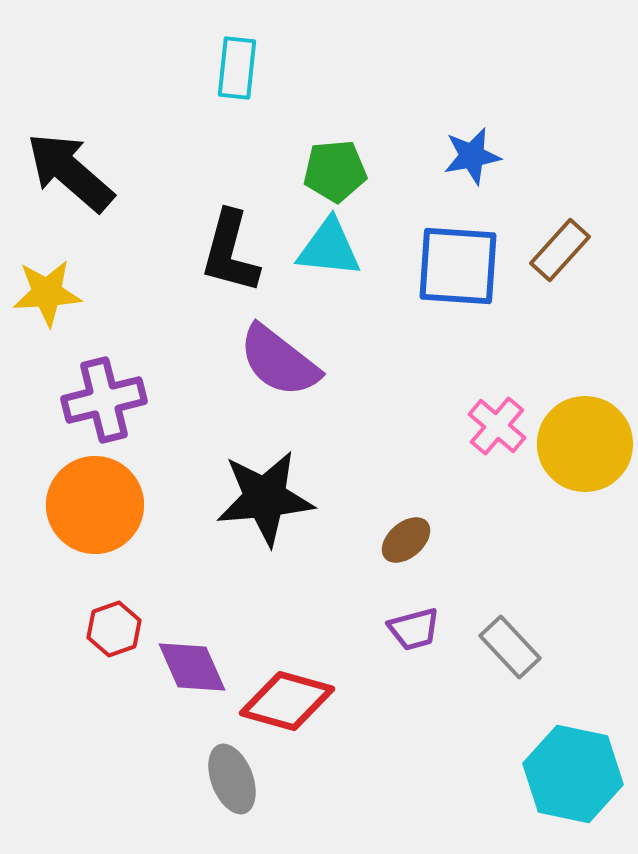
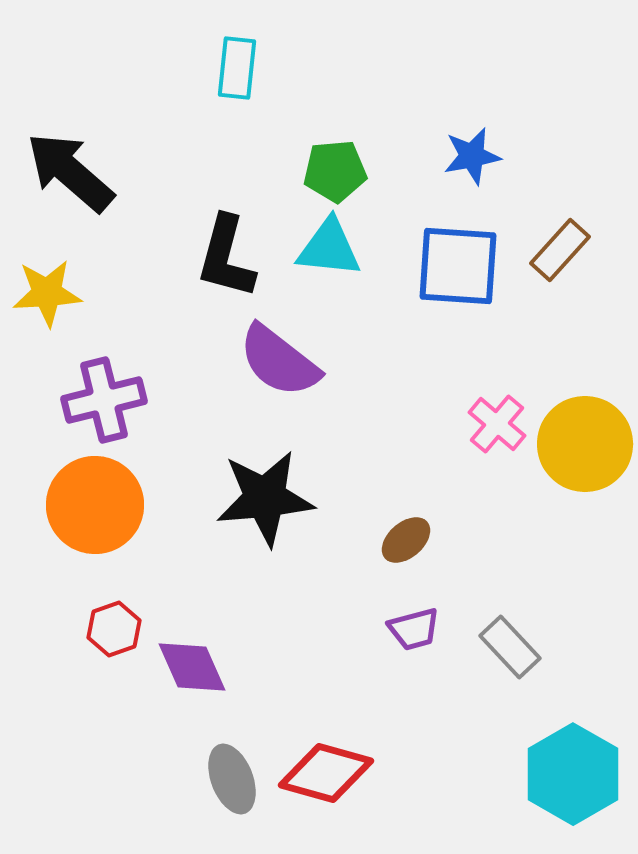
black L-shape: moved 4 px left, 5 px down
pink cross: moved 2 px up
red diamond: moved 39 px right, 72 px down
cyan hexagon: rotated 18 degrees clockwise
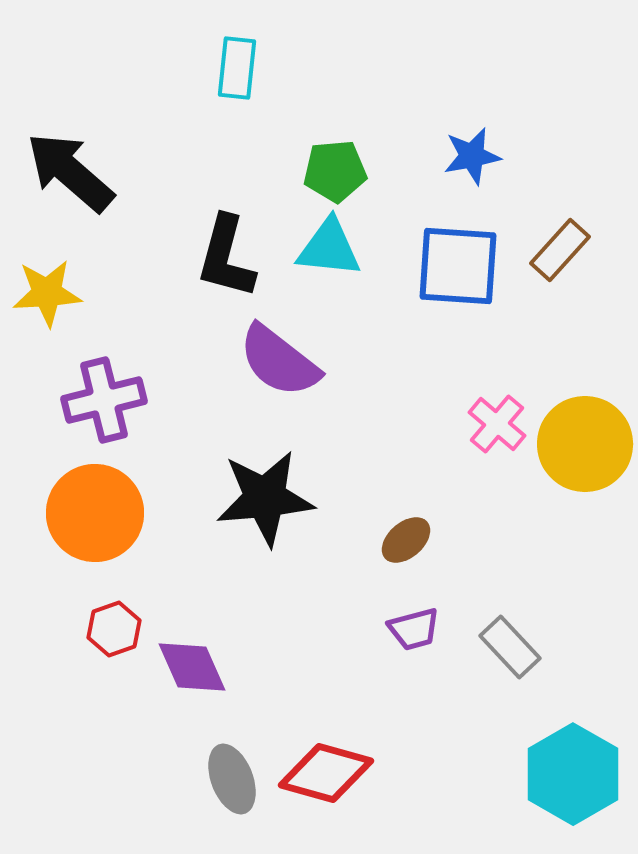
orange circle: moved 8 px down
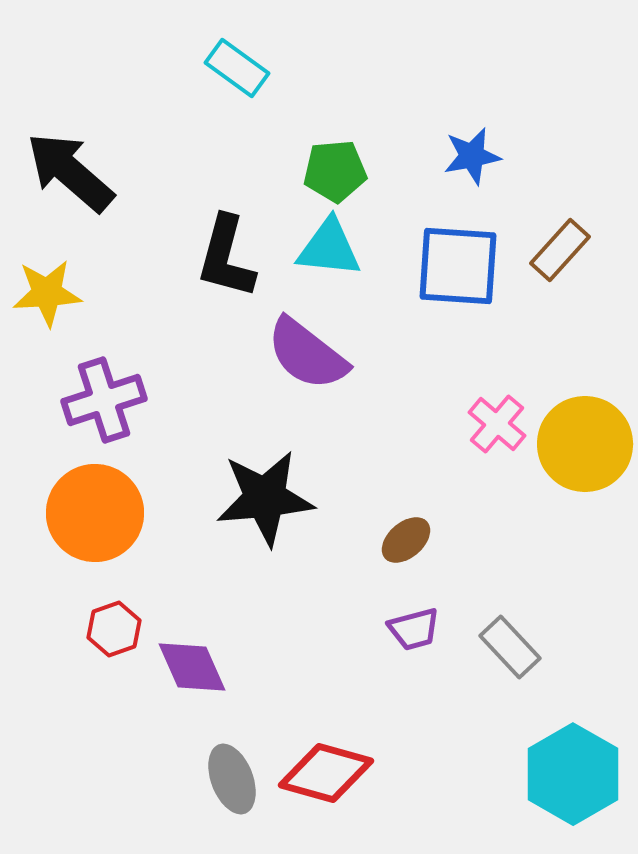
cyan rectangle: rotated 60 degrees counterclockwise
purple semicircle: moved 28 px right, 7 px up
purple cross: rotated 4 degrees counterclockwise
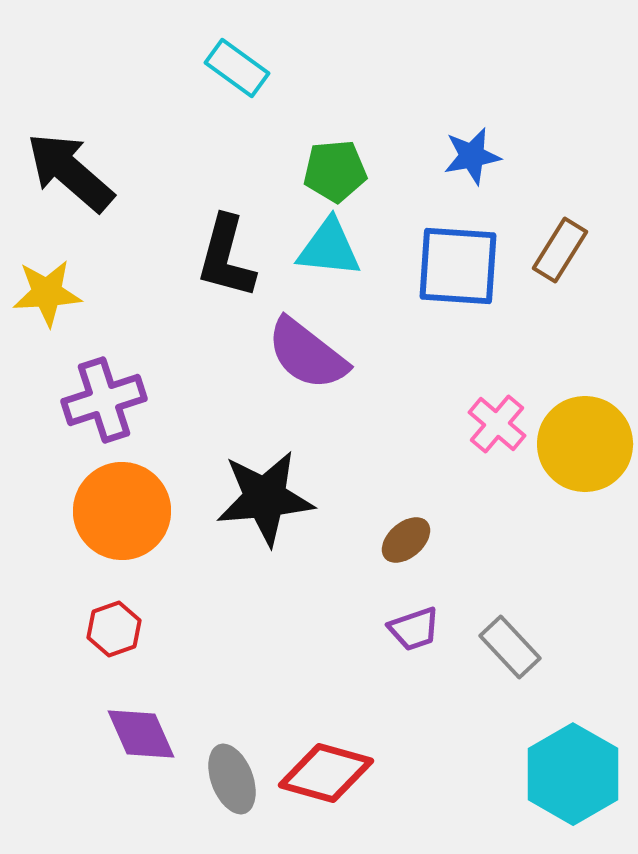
brown rectangle: rotated 10 degrees counterclockwise
orange circle: moved 27 px right, 2 px up
purple trapezoid: rotated 4 degrees counterclockwise
purple diamond: moved 51 px left, 67 px down
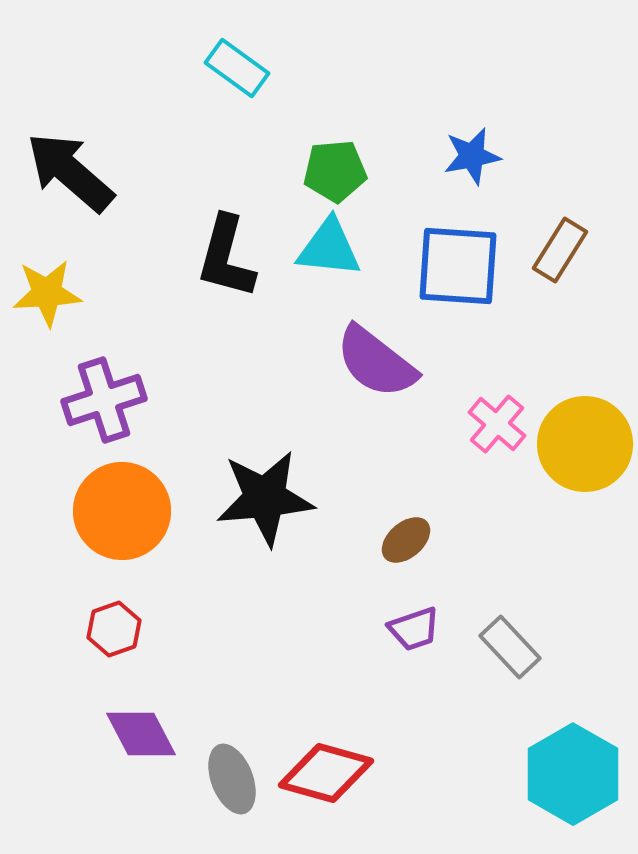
purple semicircle: moved 69 px right, 8 px down
purple diamond: rotated 4 degrees counterclockwise
